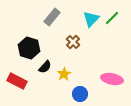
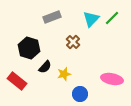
gray rectangle: rotated 30 degrees clockwise
yellow star: rotated 16 degrees clockwise
red rectangle: rotated 12 degrees clockwise
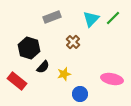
green line: moved 1 px right
black semicircle: moved 2 px left
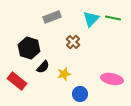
green line: rotated 56 degrees clockwise
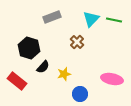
green line: moved 1 px right, 2 px down
brown cross: moved 4 px right
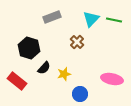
black semicircle: moved 1 px right, 1 px down
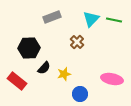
black hexagon: rotated 20 degrees counterclockwise
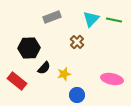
blue circle: moved 3 px left, 1 px down
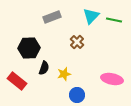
cyan triangle: moved 3 px up
black semicircle: rotated 24 degrees counterclockwise
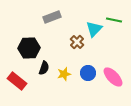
cyan triangle: moved 3 px right, 13 px down
pink ellipse: moved 1 px right, 2 px up; rotated 35 degrees clockwise
blue circle: moved 11 px right, 22 px up
